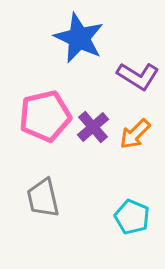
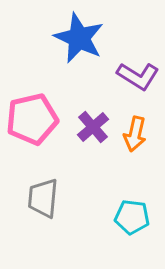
pink pentagon: moved 13 px left, 3 px down
orange arrow: rotated 32 degrees counterclockwise
gray trapezoid: rotated 18 degrees clockwise
cyan pentagon: rotated 16 degrees counterclockwise
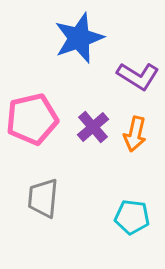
blue star: rotated 27 degrees clockwise
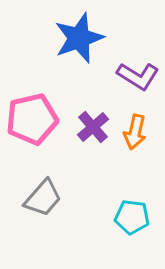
orange arrow: moved 2 px up
gray trapezoid: rotated 144 degrees counterclockwise
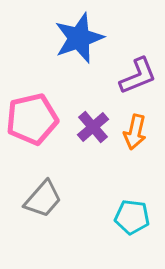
purple L-shape: rotated 54 degrees counterclockwise
gray trapezoid: moved 1 px down
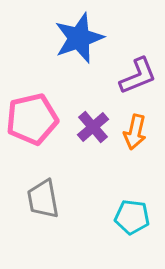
gray trapezoid: rotated 129 degrees clockwise
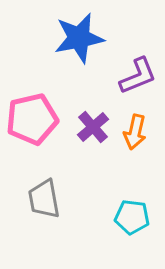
blue star: rotated 9 degrees clockwise
gray trapezoid: moved 1 px right
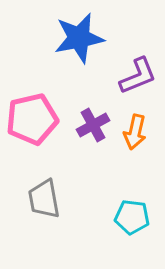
purple cross: moved 2 px up; rotated 12 degrees clockwise
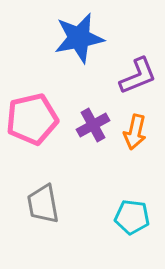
gray trapezoid: moved 1 px left, 5 px down
